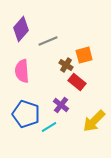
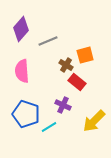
orange square: moved 1 px right
purple cross: moved 2 px right; rotated 14 degrees counterclockwise
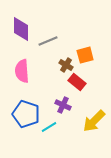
purple diamond: rotated 40 degrees counterclockwise
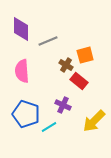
red rectangle: moved 2 px right, 1 px up
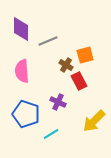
red rectangle: rotated 24 degrees clockwise
purple cross: moved 5 px left, 3 px up
cyan line: moved 2 px right, 7 px down
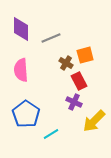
gray line: moved 3 px right, 3 px up
brown cross: moved 2 px up
pink semicircle: moved 1 px left, 1 px up
purple cross: moved 16 px right
blue pentagon: rotated 16 degrees clockwise
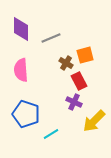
blue pentagon: rotated 16 degrees counterclockwise
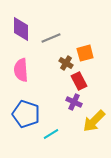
orange square: moved 2 px up
